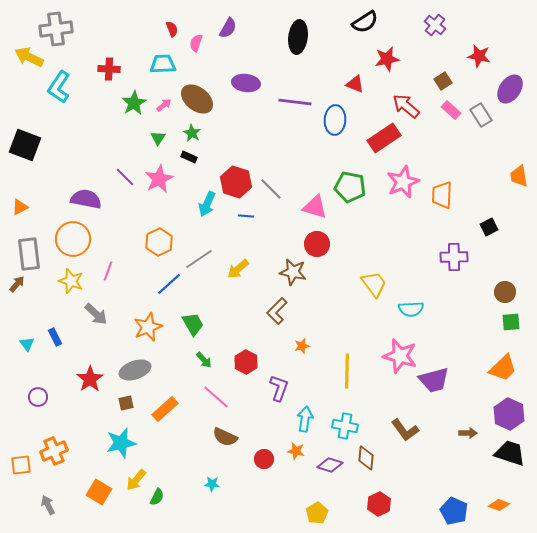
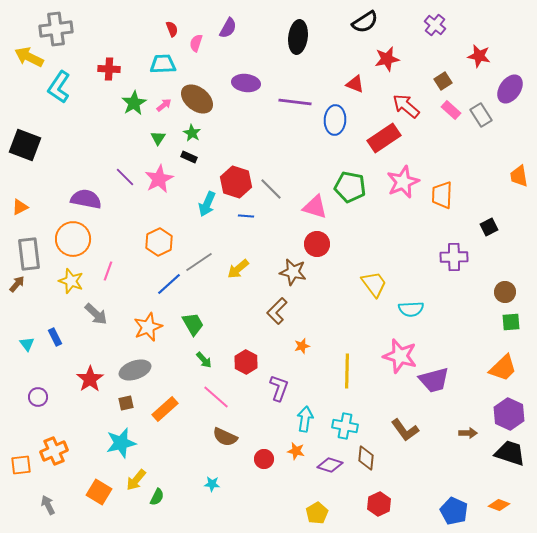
gray line at (199, 259): moved 3 px down
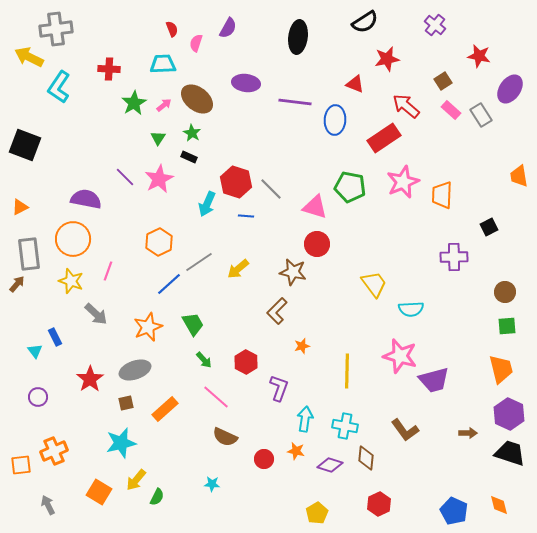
green square at (511, 322): moved 4 px left, 4 px down
cyan triangle at (27, 344): moved 8 px right, 7 px down
orange trapezoid at (503, 368): moved 2 px left, 1 px down; rotated 60 degrees counterclockwise
orange diamond at (499, 505): rotated 55 degrees clockwise
